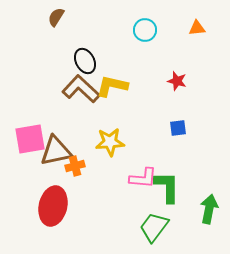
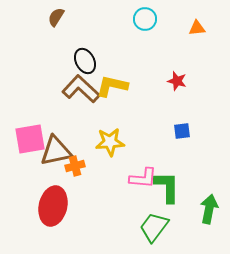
cyan circle: moved 11 px up
blue square: moved 4 px right, 3 px down
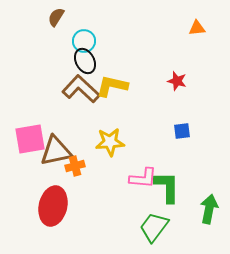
cyan circle: moved 61 px left, 22 px down
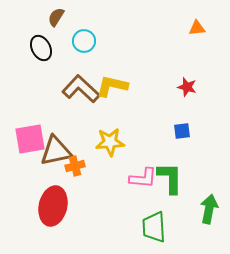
black ellipse: moved 44 px left, 13 px up
red star: moved 10 px right, 6 px down
green L-shape: moved 3 px right, 9 px up
green trapezoid: rotated 40 degrees counterclockwise
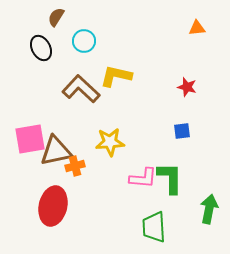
yellow L-shape: moved 4 px right, 10 px up
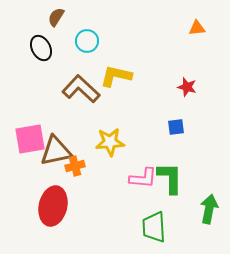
cyan circle: moved 3 px right
blue square: moved 6 px left, 4 px up
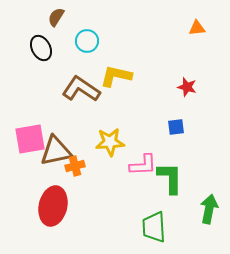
brown L-shape: rotated 9 degrees counterclockwise
pink L-shape: moved 13 px up; rotated 8 degrees counterclockwise
